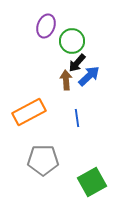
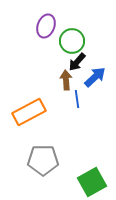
black arrow: moved 1 px up
blue arrow: moved 6 px right, 1 px down
blue line: moved 19 px up
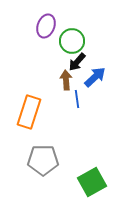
orange rectangle: rotated 44 degrees counterclockwise
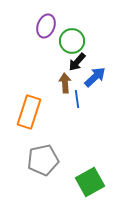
brown arrow: moved 1 px left, 3 px down
gray pentagon: rotated 12 degrees counterclockwise
green square: moved 2 px left
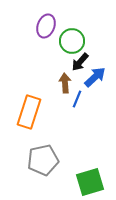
black arrow: moved 3 px right
blue line: rotated 30 degrees clockwise
green square: rotated 12 degrees clockwise
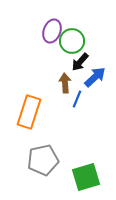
purple ellipse: moved 6 px right, 5 px down
green square: moved 4 px left, 5 px up
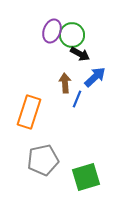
green circle: moved 6 px up
black arrow: moved 8 px up; rotated 102 degrees counterclockwise
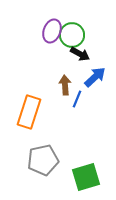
brown arrow: moved 2 px down
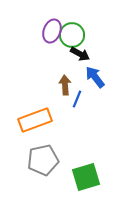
blue arrow: rotated 85 degrees counterclockwise
orange rectangle: moved 6 px right, 8 px down; rotated 52 degrees clockwise
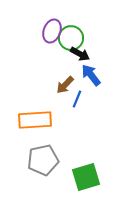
green circle: moved 1 px left, 3 px down
blue arrow: moved 4 px left, 2 px up
brown arrow: rotated 132 degrees counterclockwise
orange rectangle: rotated 16 degrees clockwise
